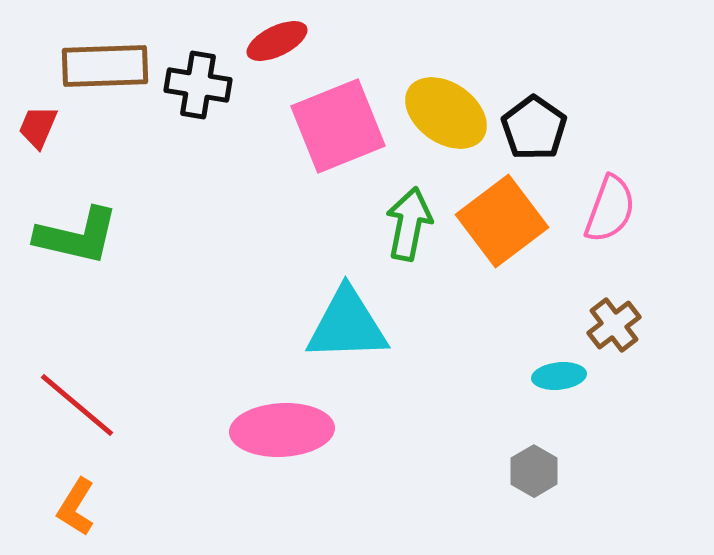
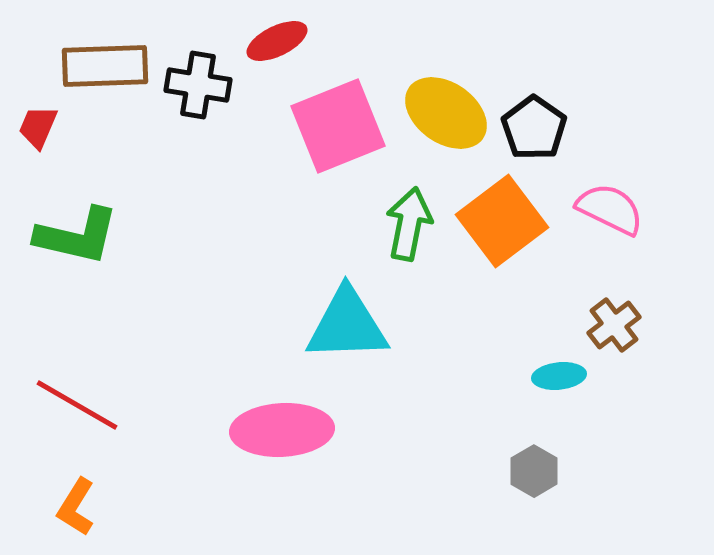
pink semicircle: rotated 84 degrees counterclockwise
red line: rotated 10 degrees counterclockwise
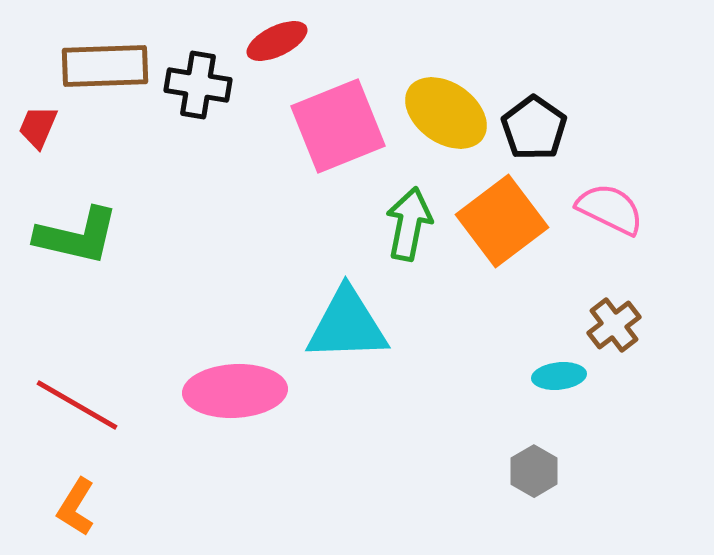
pink ellipse: moved 47 px left, 39 px up
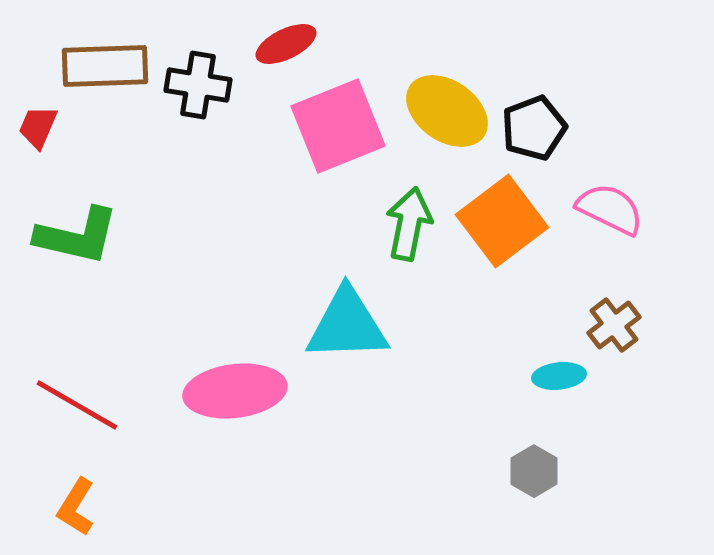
red ellipse: moved 9 px right, 3 px down
yellow ellipse: moved 1 px right, 2 px up
black pentagon: rotated 16 degrees clockwise
pink ellipse: rotated 4 degrees counterclockwise
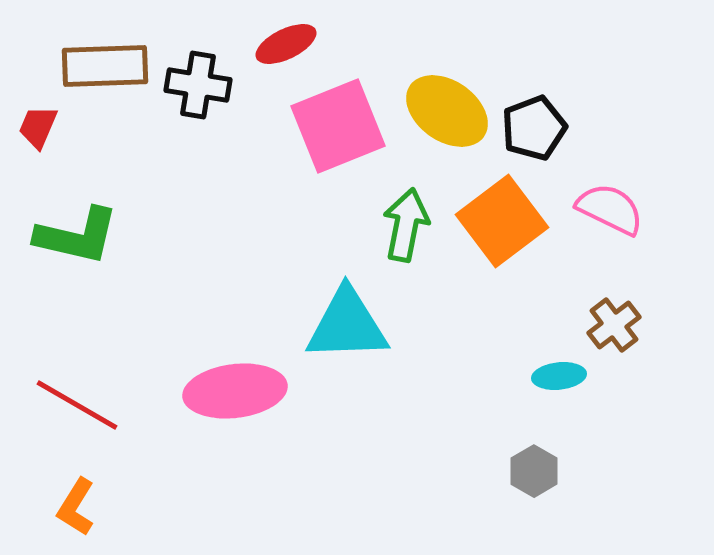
green arrow: moved 3 px left, 1 px down
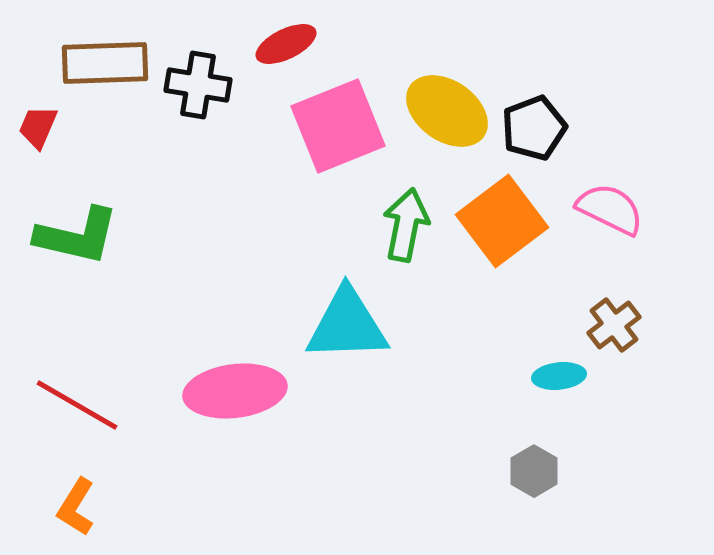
brown rectangle: moved 3 px up
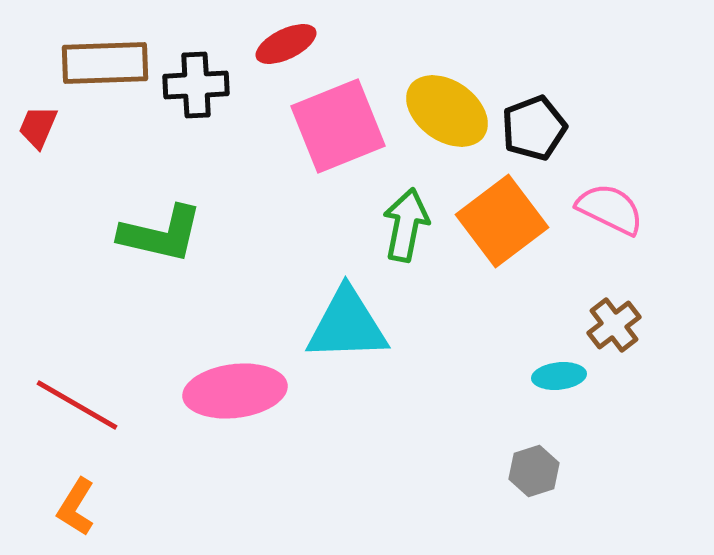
black cross: moved 2 px left; rotated 12 degrees counterclockwise
green L-shape: moved 84 px right, 2 px up
gray hexagon: rotated 12 degrees clockwise
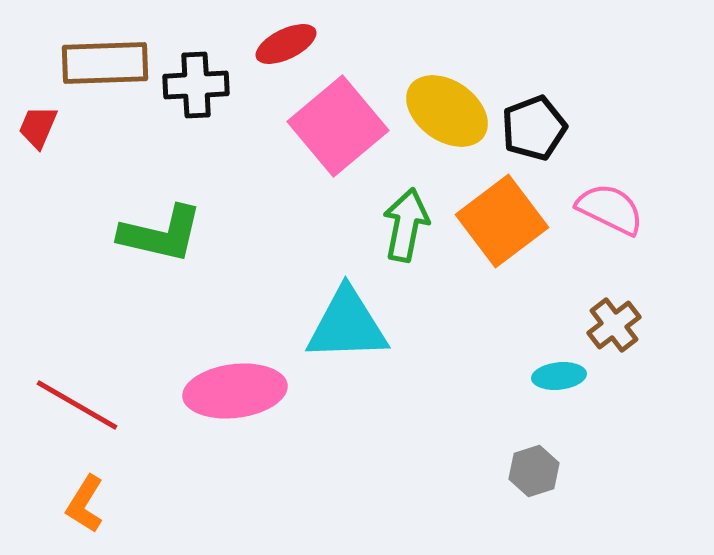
pink square: rotated 18 degrees counterclockwise
orange L-shape: moved 9 px right, 3 px up
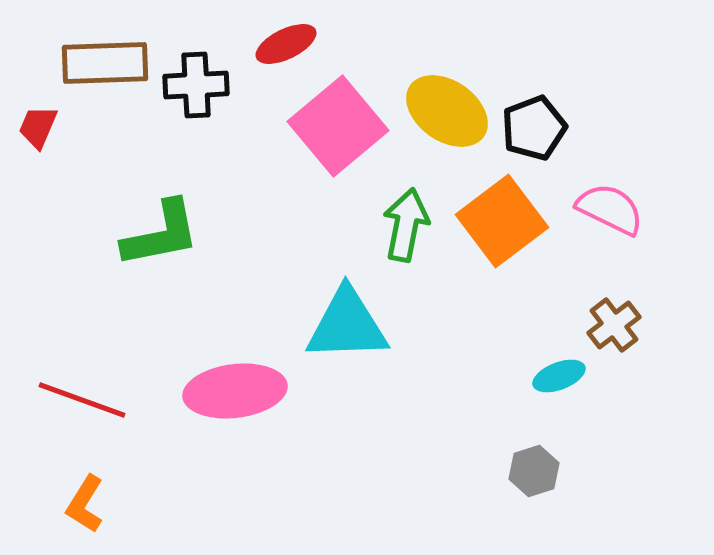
green L-shape: rotated 24 degrees counterclockwise
cyan ellipse: rotated 15 degrees counterclockwise
red line: moved 5 px right, 5 px up; rotated 10 degrees counterclockwise
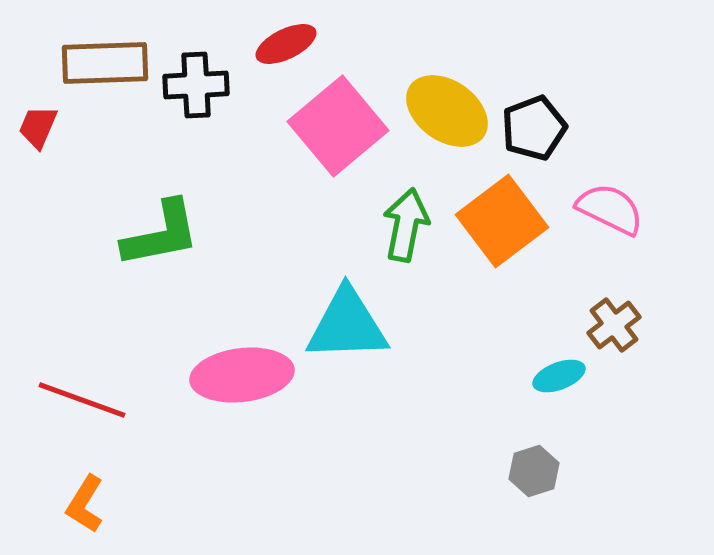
pink ellipse: moved 7 px right, 16 px up
